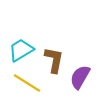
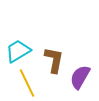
cyan trapezoid: moved 3 px left, 1 px down
yellow line: rotated 32 degrees clockwise
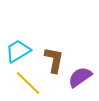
purple semicircle: rotated 25 degrees clockwise
yellow line: moved 1 px right; rotated 20 degrees counterclockwise
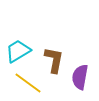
purple semicircle: rotated 45 degrees counterclockwise
yellow line: rotated 8 degrees counterclockwise
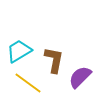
cyan trapezoid: moved 1 px right
purple semicircle: rotated 35 degrees clockwise
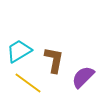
purple semicircle: moved 3 px right
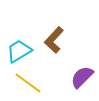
brown L-shape: moved 20 px up; rotated 148 degrees counterclockwise
purple semicircle: moved 1 px left
